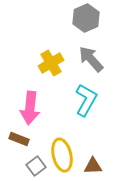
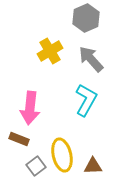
yellow cross: moved 1 px left, 12 px up
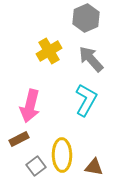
yellow cross: moved 1 px left
pink arrow: moved 2 px up; rotated 8 degrees clockwise
brown rectangle: rotated 48 degrees counterclockwise
yellow ellipse: rotated 12 degrees clockwise
brown triangle: moved 1 px right, 1 px down; rotated 12 degrees clockwise
